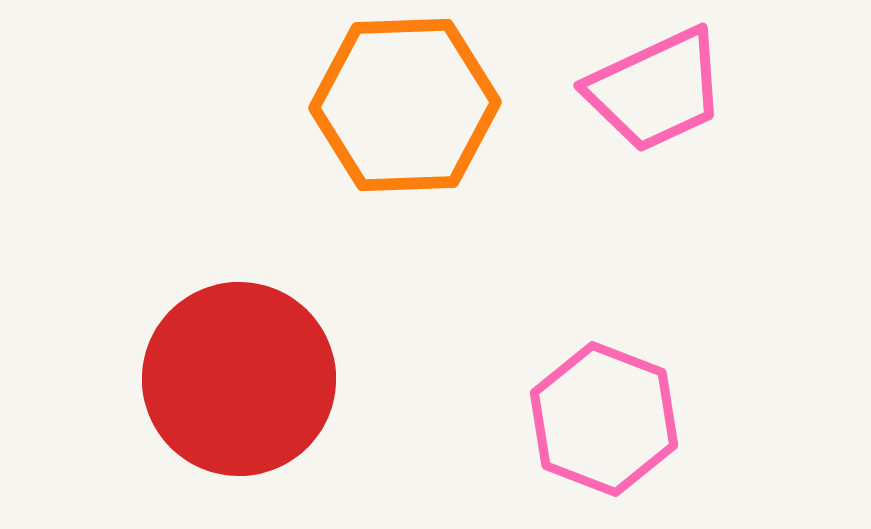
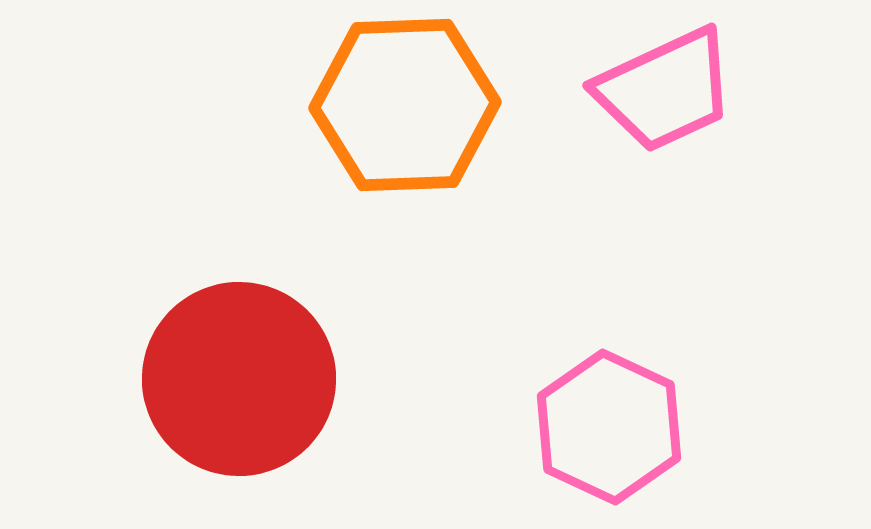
pink trapezoid: moved 9 px right
pink hexagon: moved 5 px right, 8 px down; rotated 4 degrees clockwise
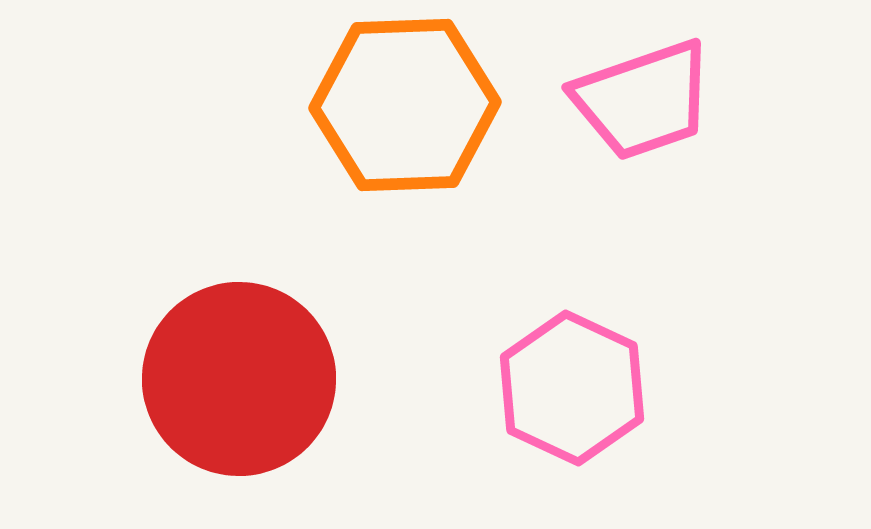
pink trapezoid: moved 22 px left, 10 px down; rotated 6 degrees clockwise
pink hexagon: moved 37 px left, 39 px up
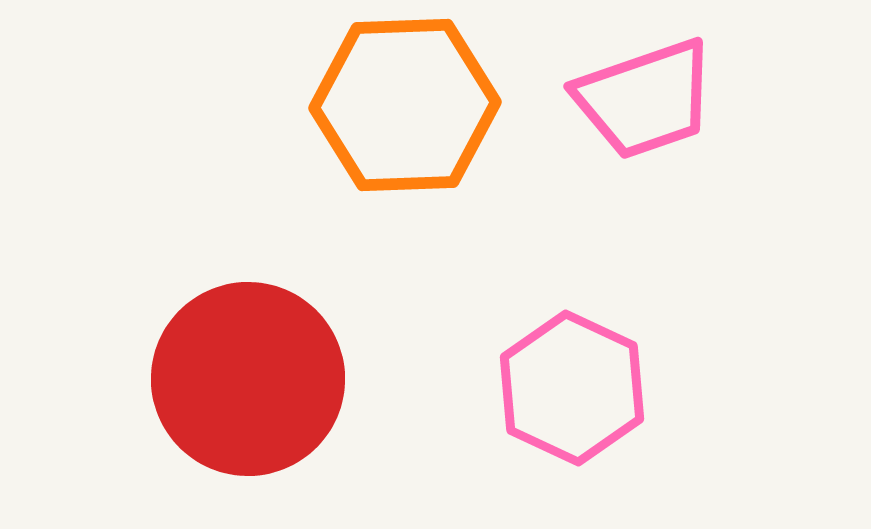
pink trapezoid: moved 2 px right, 1 px up
red circle: moved 9 px right
